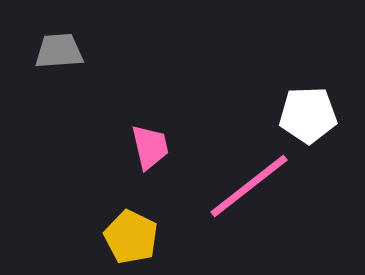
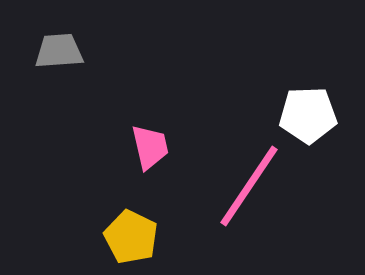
pink line: rotated 18 degrees counterclockwise
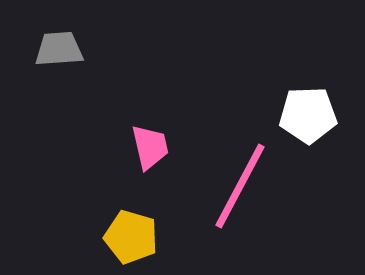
gray trapezoid: moved 2 px up
pink line: moved 9 px left; rotated 6 degrees counterclockwise
yellow pentagon: rotated 10 degrees counterclockwise
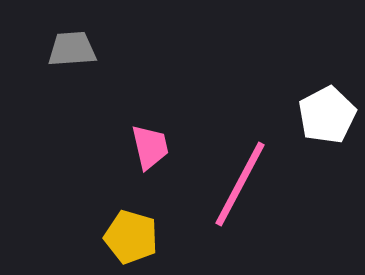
gray trapezoid: moved 13 px right
white pentagon: moved 19 px right; rotated 26 degrees counterclockwise
pink line: moved 2 px up
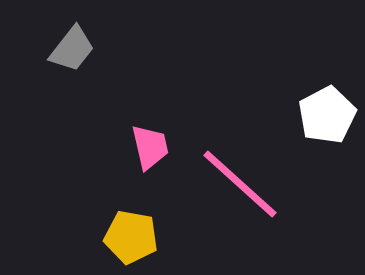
gray trapezoid: rotated 132 degrees clockwise
pink line: rotated 76 degrees counterclockwise
yellow pentagon: rotated 6 degrees counterclockwise
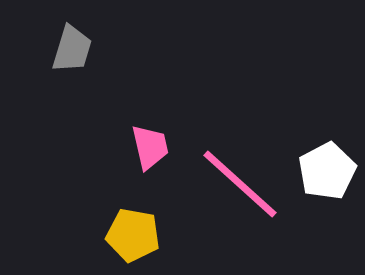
gray trapezoid: rotated 21 degrees counterclockwise
white pentagon: moved 56 px down
yellow pentagon: moved 2 px right, 2 px up
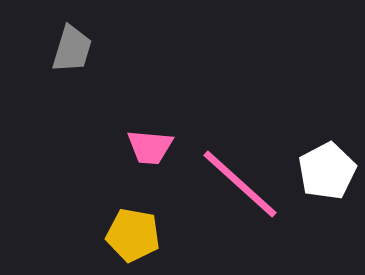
pink trapezoid: rotated 108 degrees clockwise
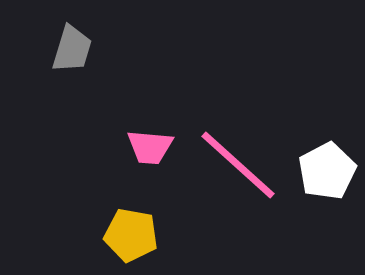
pink line: moved 2 px left, 19 px up
yellow pentagon: moved 2 px left
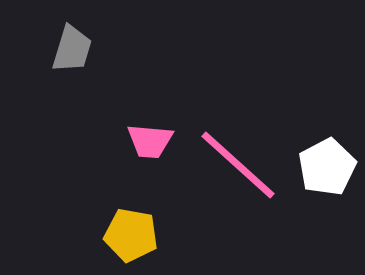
pink trapezoid: moved 6 px up
white pentagon: moved 4 px up
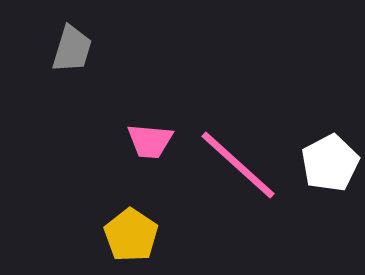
white pentagon: moved 3 px right, 4 px up
yellow pentagon: rotated 24 degrees clockwise
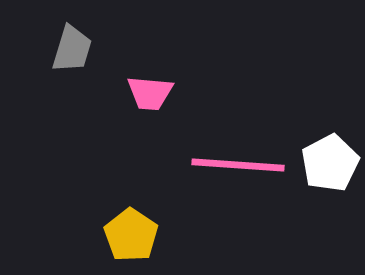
pink trapezoid: moved 48 px up
pink line: rotated 38 degrees counterclockwise
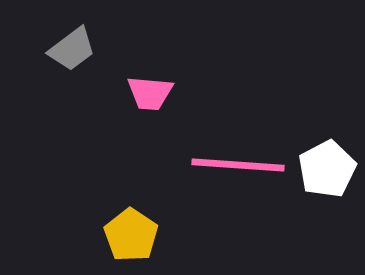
gray trapezoid: rotated 36 degrees clockwise
white pentagon: moved 3 px left, 6 px down
